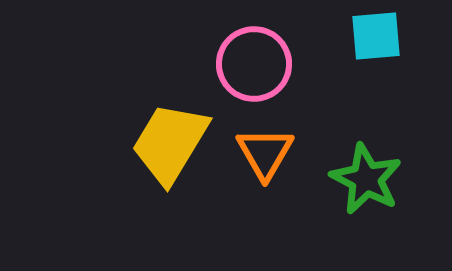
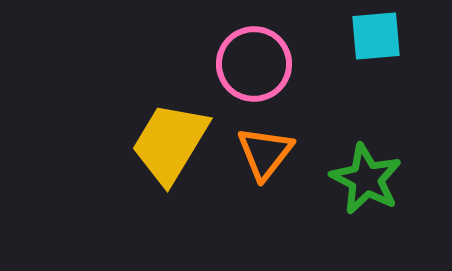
orange triangle: rotated 8 degrees clockwise
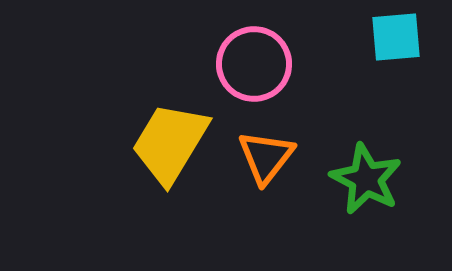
cyan square: moved 20 px right, 1 px down
orange triangle: moved 1 px right, 4 px down
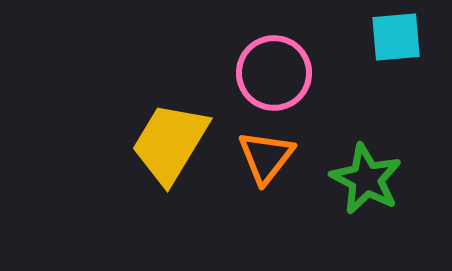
pink circle: moved 20 px right, 9 px down
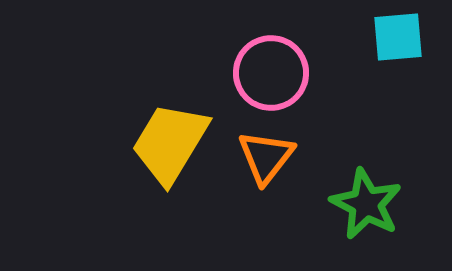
cyan square: moved 2 px right
pink circle: moved 3 px left
green star: moved 25 px down
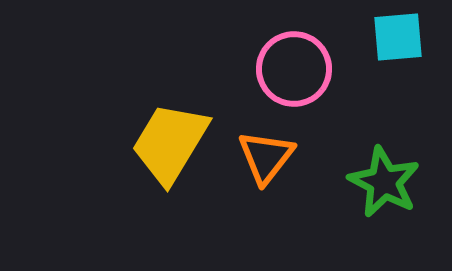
pink circle: moved 23 px right, 4 px up
green star: moved 18 px right, 22 px up
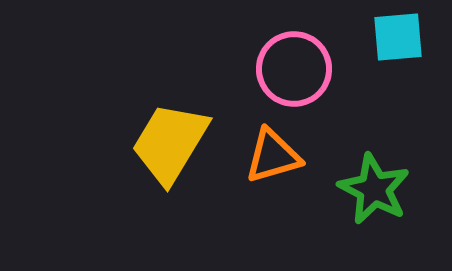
orange triangle: moved 7 px right, 1 px up; rotated 36 degrees clockwise
green star: moved 10 px left, 7 px down
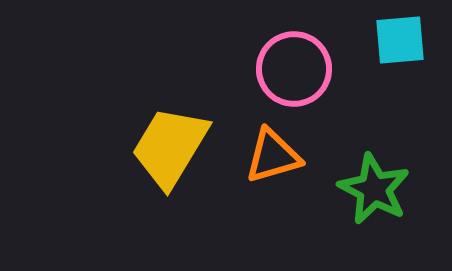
cyan square: moved 2 px right, 3 px down
yellow trapezoid: moved 4 px down
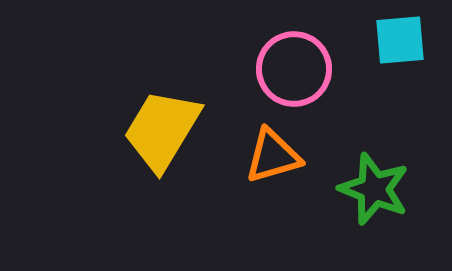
yellow trapezoid: moved 8 px left, 17 px up
green star: rotated 6 degrees counterclockwise
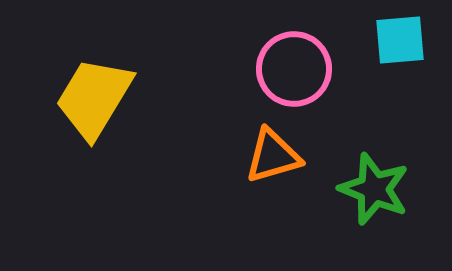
yellow trapezoid: moved 68 px left, 32 px up
